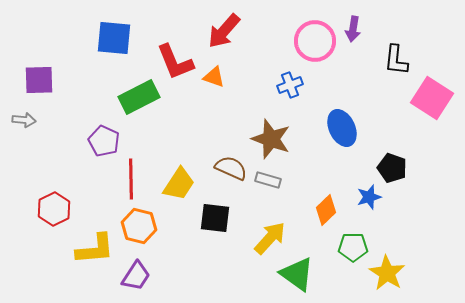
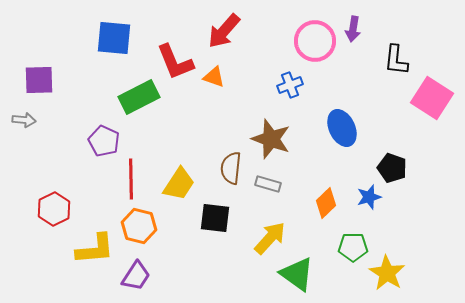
brown semicircle: rotated 108 degrees counterclockwise
gray rectangle: moved 4 px down
orange diamond: moved 7 px up
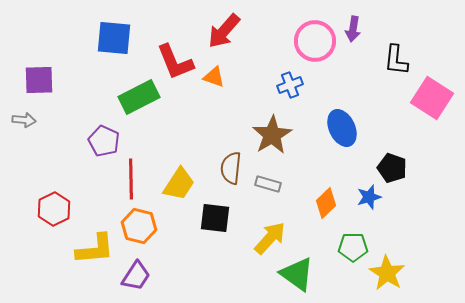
brown star: moved 1 px right, 4 px up; rotated 21 degrees clockwise
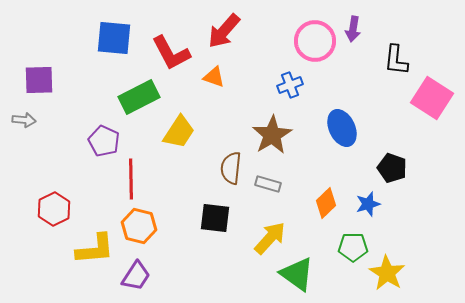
red L-shape: moved 4 px left, 9 px up; rotated 6 degrees counterclockwise
yellow trapezoid: moved 52 px up
blue star: moved 1 px left, 7 px down
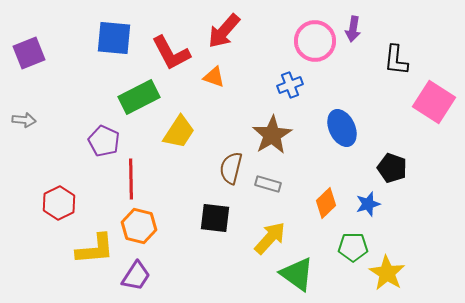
purple square: moved 10 px left, 27 px up; rotated 20 degrees counterclockwise
pink square: moved 2 px right, 4 px down
brown semicircle: rotated 8 degrees clockwise
red hexagon: moved 5 px right, 6 px up
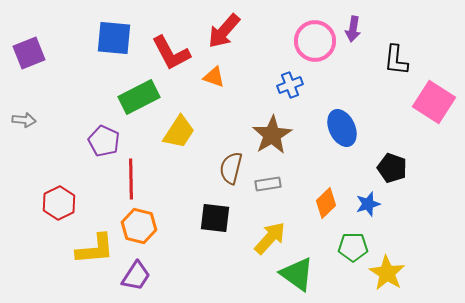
gray rectangle: rotated 25 degrees counterclockwise
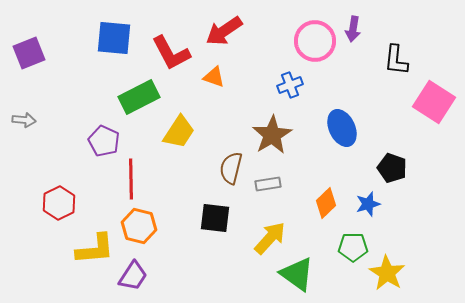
red arrow: rotated 15 degrees clockwise
purple trapezoid: moved 3 px left
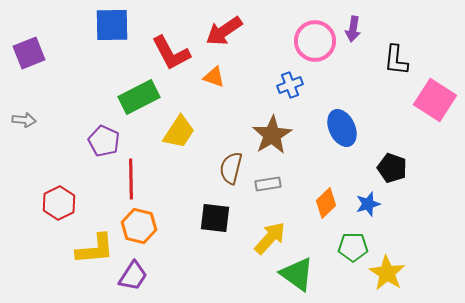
blue square: moved 2 px left, 13 px up; rotated 6 degrees counterclockwise
pink square: moved 1 px right, 2 px up
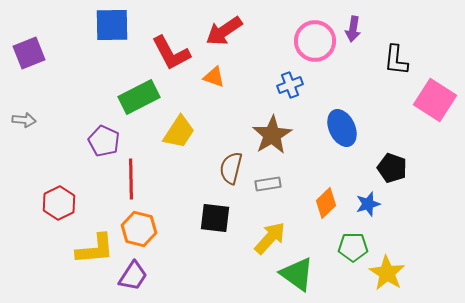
orange hexagon: moved 3 px down
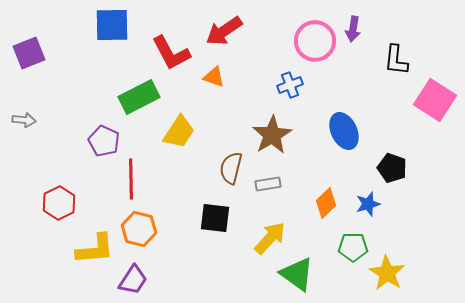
blue ellipse: moved 2 px right, 3 px down
purple trapezoid: moved 4 px down
